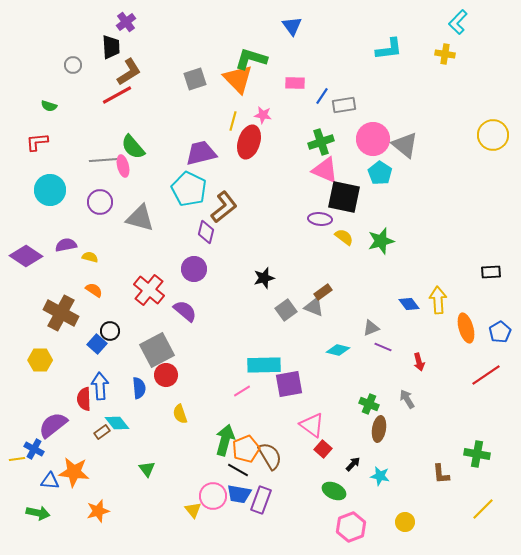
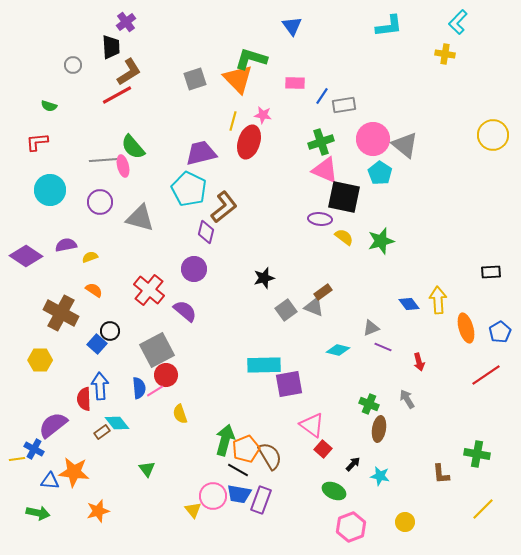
cyan L-shape at (389, 49): moved 23 px up
yellow semicircle at (90, 257): rotated 35 degrees counterclockwise
pink line at (242, 391): moved 87 px left
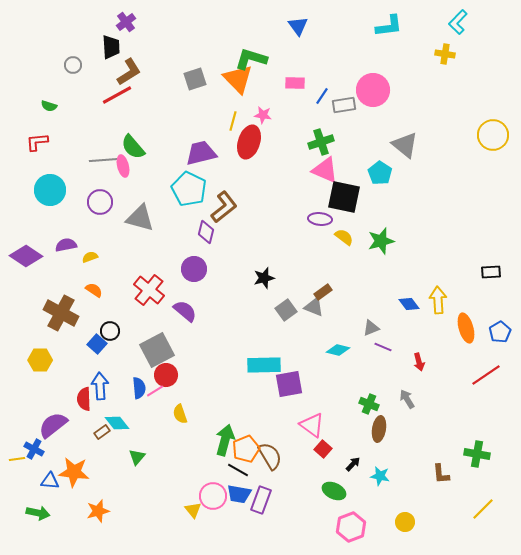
blue triangle at (292, 26): moved 6 px right
pink circle at (373, 139): moved 49 px up
green triangle at (147, 469): moved 10 px left, 12 px up; rotated 18 degrees clockwise
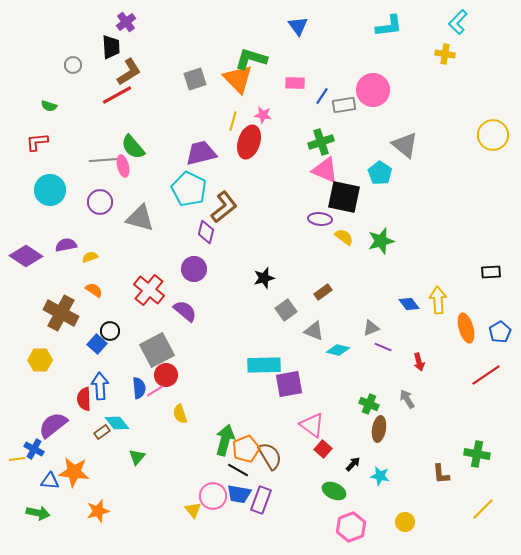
gray triangle at (314, 307): moved 24 px down
